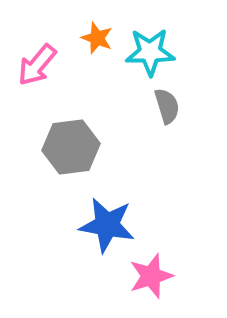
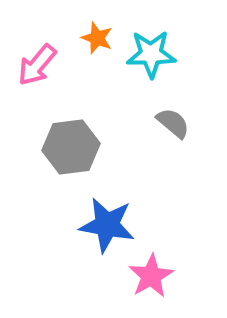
cyan star: moved 1 px right, 2 px down
gray semicircle: moved 6 px right, 17 px down; rotated 33 degrees counterclockwise
pink star: rotated 12 degrees counterclockwise
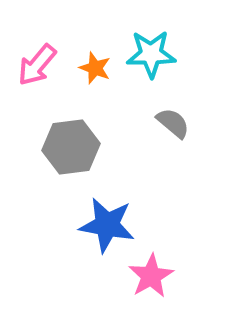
orange star: moved 2 px left, 30 px down
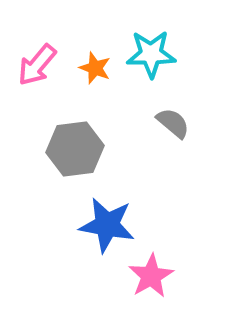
gray hexagon: moved 4 px right, 2 px down
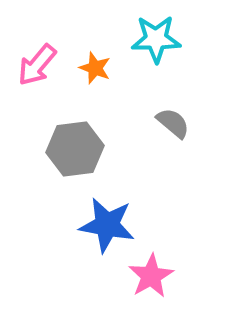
cyan star: moved 5 px right, 15 px up
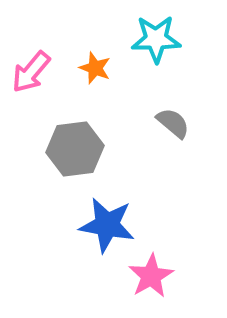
pink arrow: moved 6 px left, 7 px down
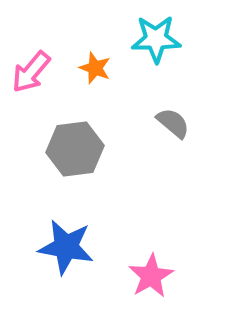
blue star: moved 41 px left, 22 px down
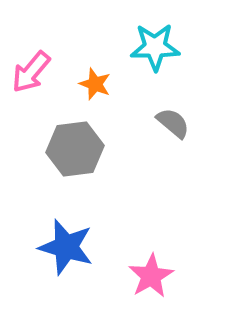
cyan star: moved 1 px left, 8 px down
orange star: moved 16 px down
blue star: rotated 6 degrees clockwise
